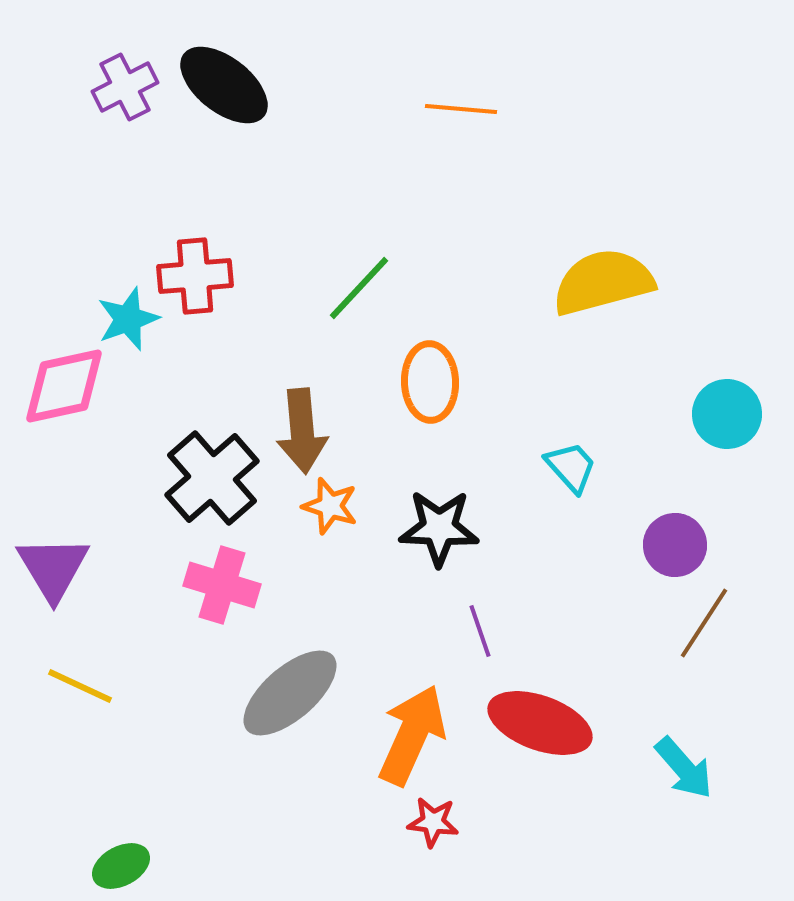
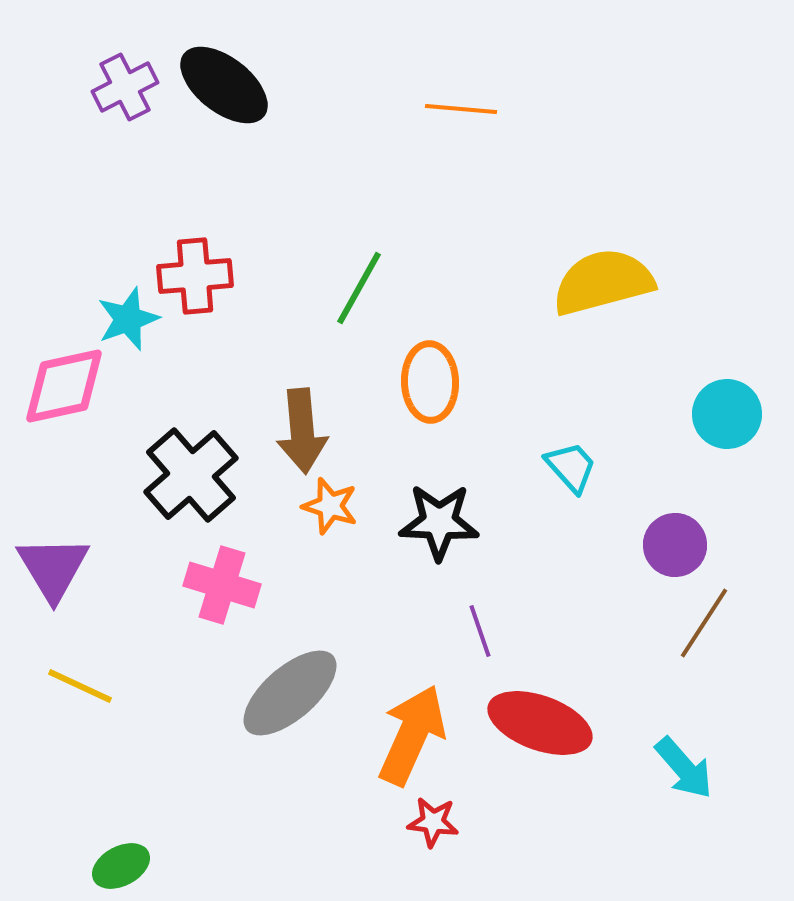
green line: rotated 14 degrees counterclockwise
black cross: moved 21 px left, 3 px up
black star: moved 6 px up
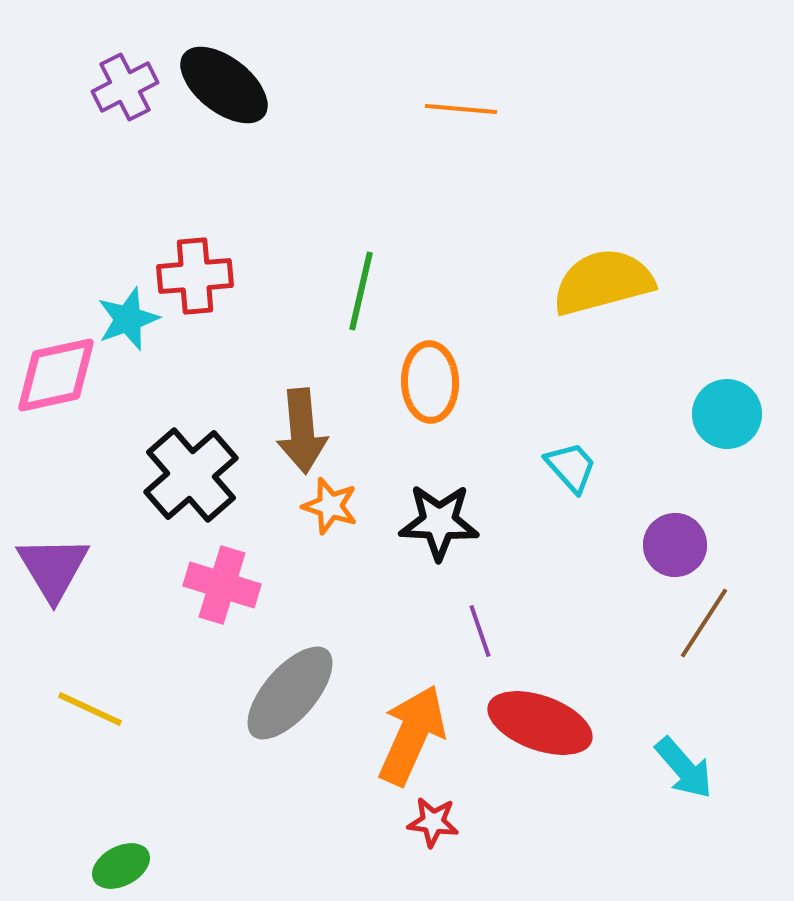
green line: moved 2 px right, 3 px down; rotated 16 degrees counterclockwise
pink diamond: moved 8 px left, 11 px up
yellow line: moved 10 px right, 23 px down
gray ellipse: rotated 8 degrees counterclockwise
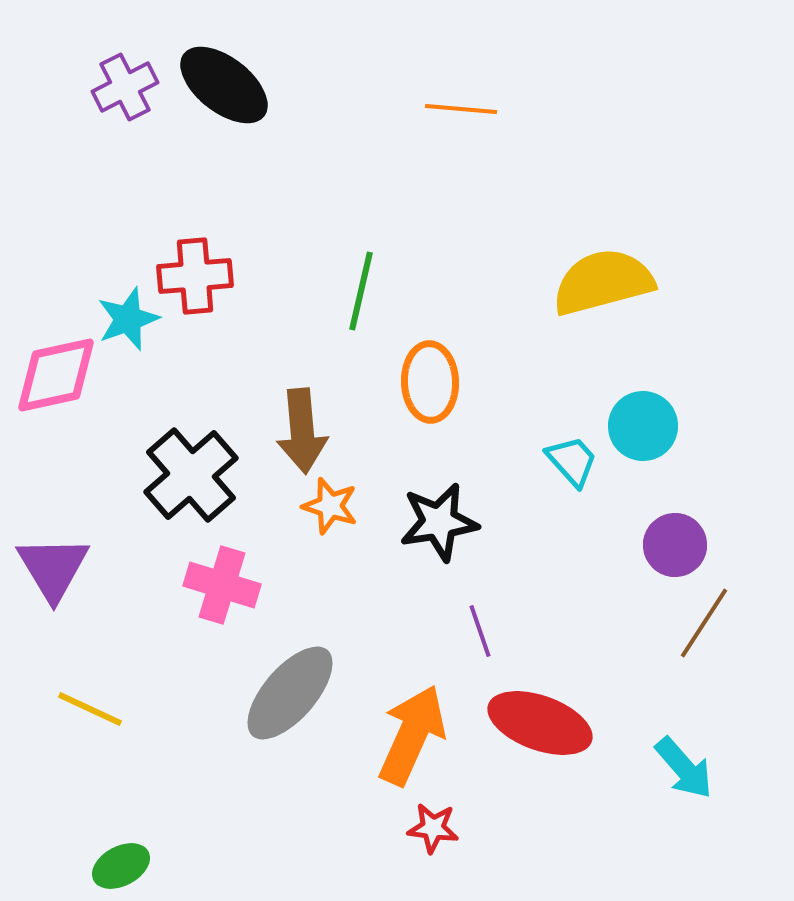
cyan circle: moved 84 px left, 12 px down
cyan trapezoid: moved 1 px right, 6 px up
black star: rotated 12 degrees counterclockwise
red star: moved 6 px down
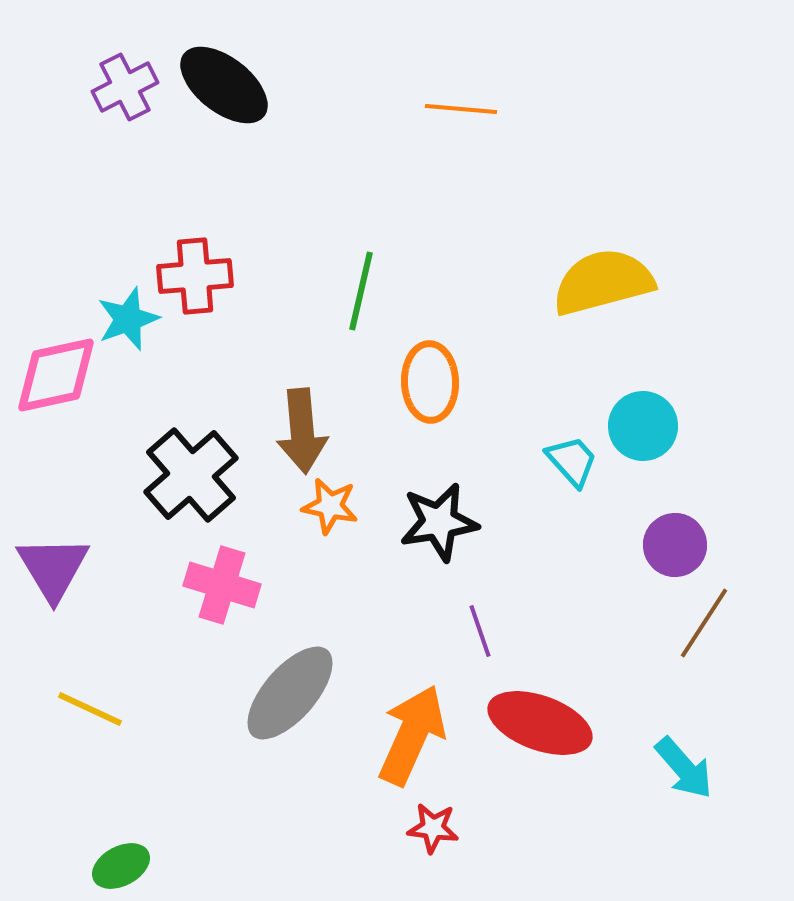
orange star: rotated 6 degrees counterclockwise
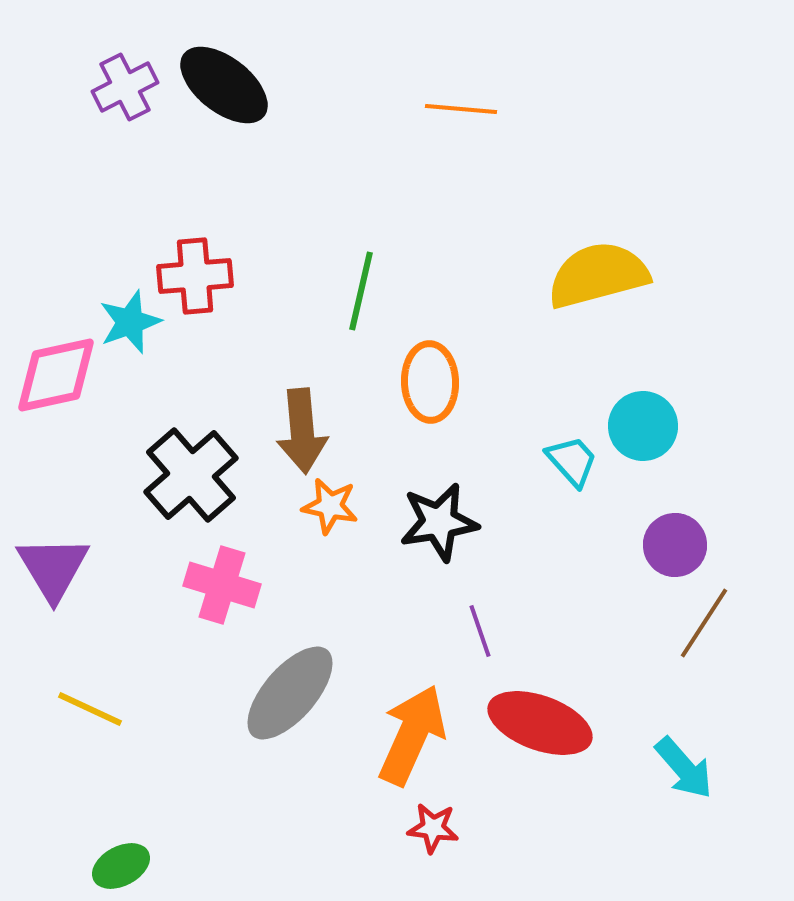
yellow semicircle: moved 5 px left, 7 px up
cyan star: moved 2 px right, 3 px down
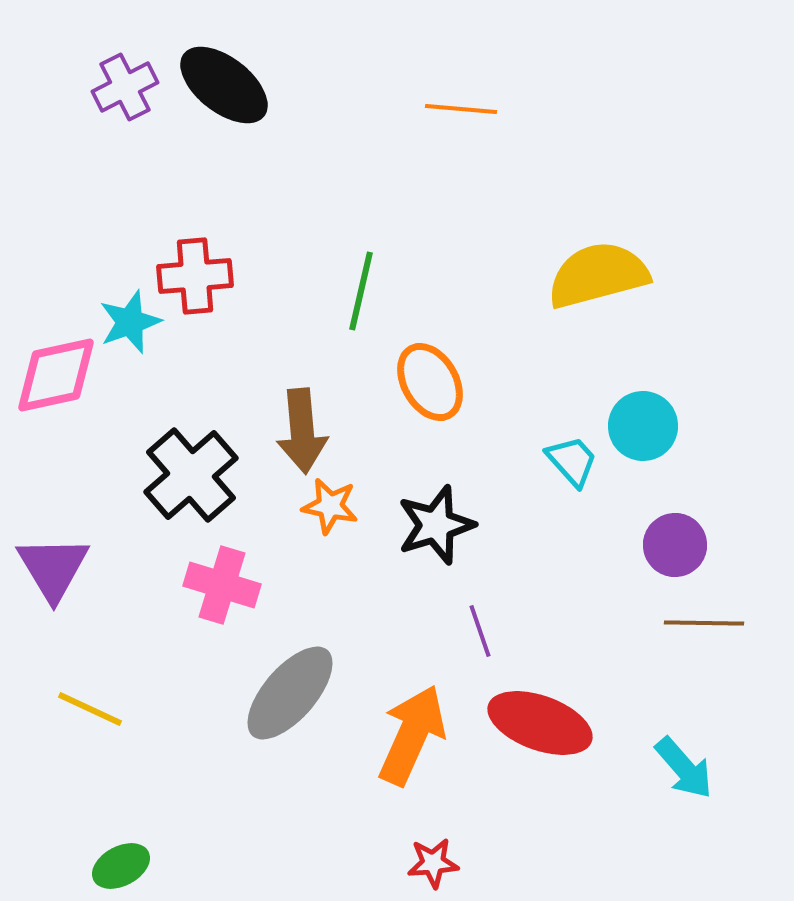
orange ellipse: rotated 28 degrees counterclockwise
black star: moved 3 px left, 3 px down; rotated 8 degrees counterclockwise
brown line: rotated 58 degrees clockwise
red star: moved 35 px down; rotated 12 degrees counterclockwise
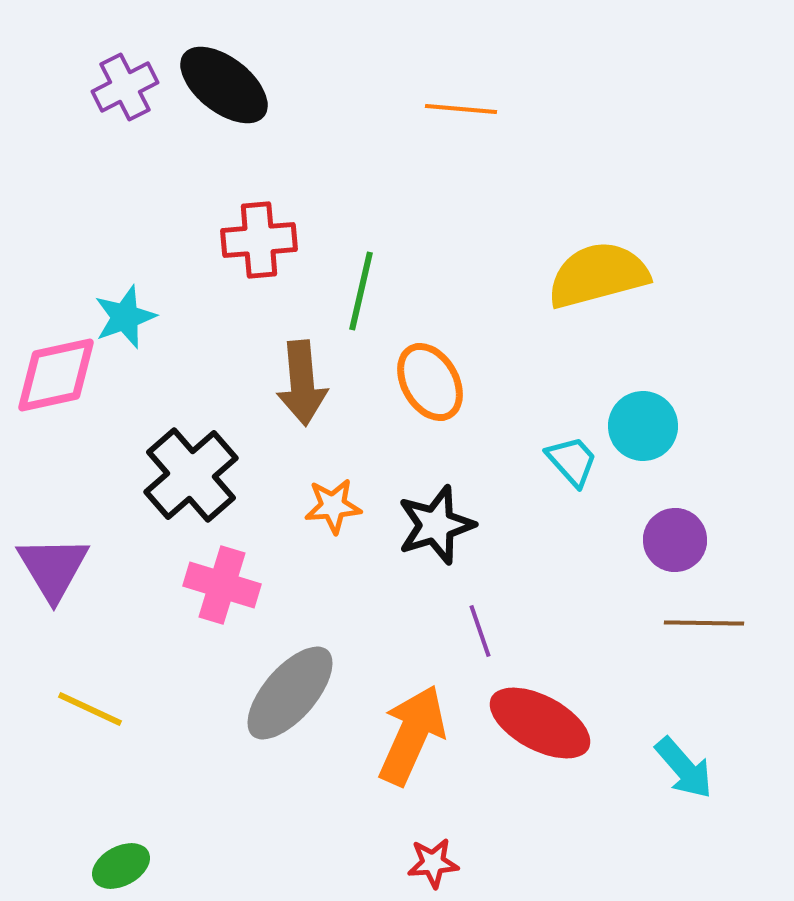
red cross: moved 64 px right, 36 px up
cyan star: moved 5 px left, 5 px up
brown arrow: moved 48 px up
orange star: moved 3 px right; rotated 16 degrees counterclockwise
purple circle: moved 5 px up
red ellipse: rotated 8 degrees clockwise
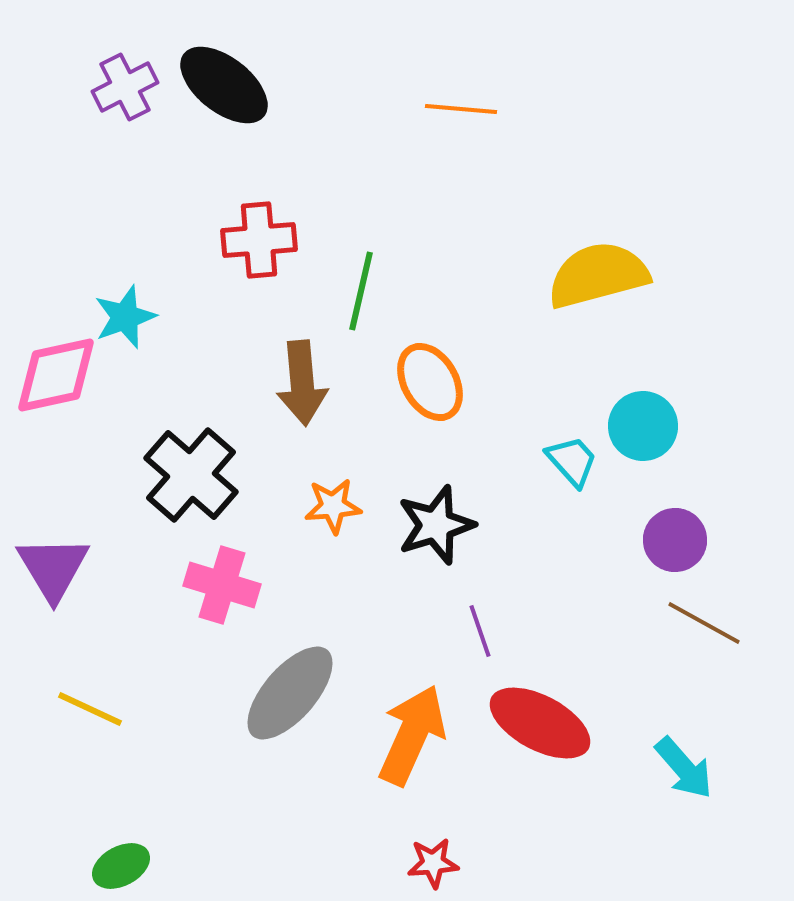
black cross: rotated 8 degrees counterclockwise
brown line: rotated 28 degrees clockwise
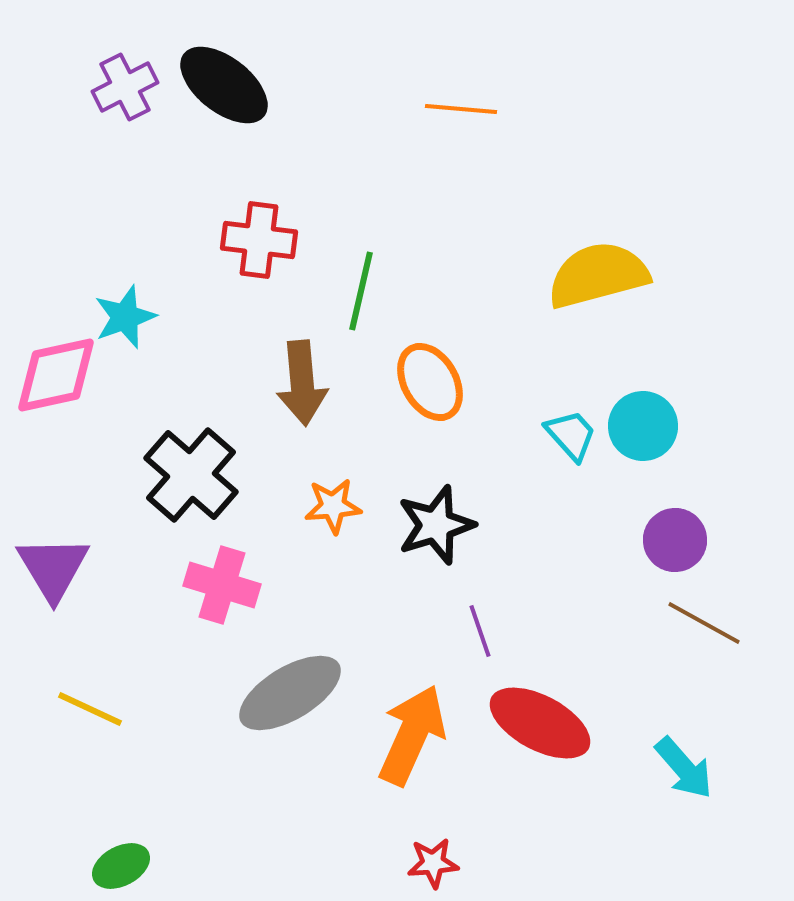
red cross: rotated 12 degrees clockwise
cyan trapezoid: moved 1 px left, 26 px up
gray ellipse: rotated 18 degrees clockwise
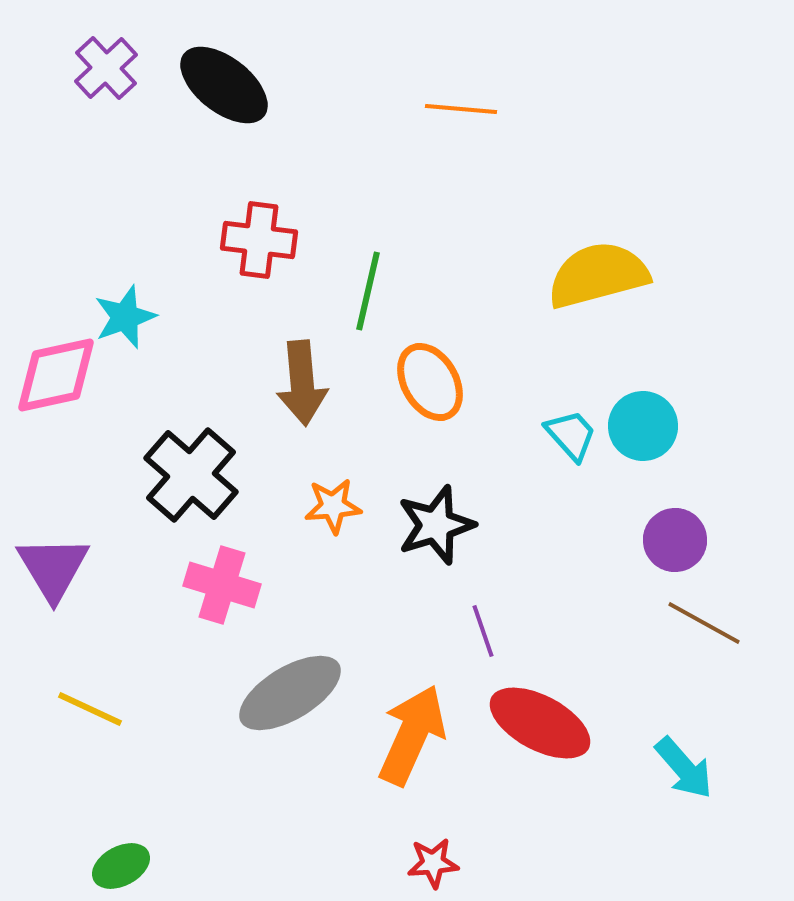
purple cross: moved 19 px left, 19 px up; rotated 16 degrees counterclockwise
green line: moved 7 px right
purple line: moved 3 px right
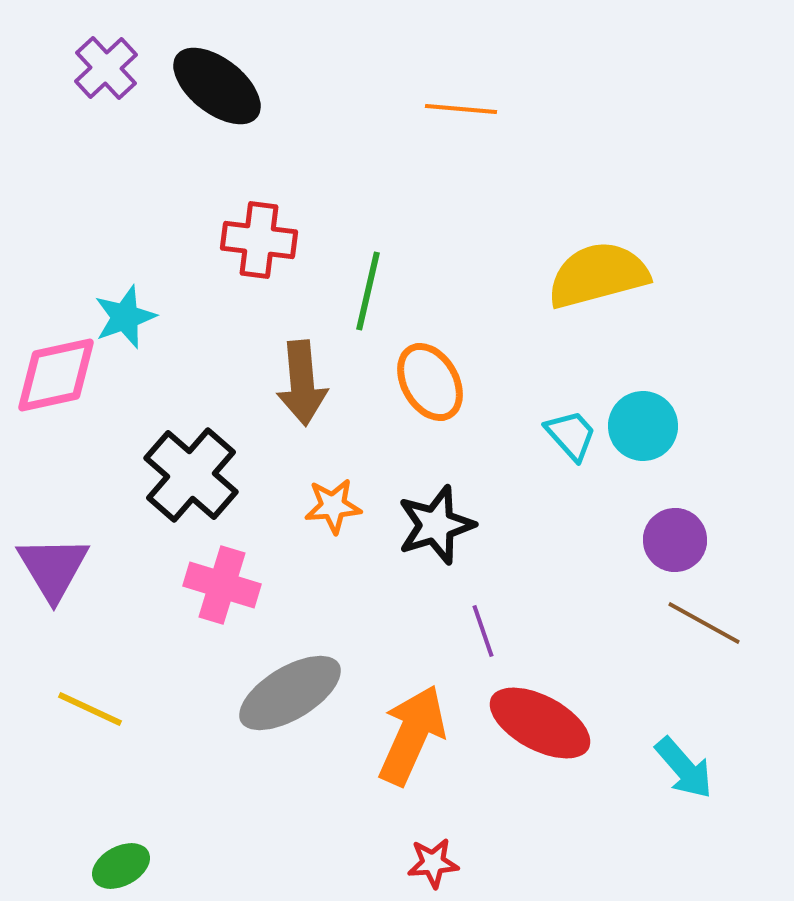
black ellipse: moved 7 px left, 1 px down
